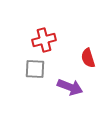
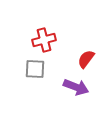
red semicircle: moved 2 px left, 1 px down; rotated 54 degrees clockwise
purple arrow: moved 6 px right
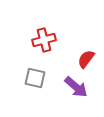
gray square: moved 9 px down; rotated 10 degrees clockwise
purple arrow: rotated 20 degrees clockwise
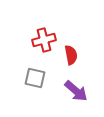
red semicircle: moved 15 px left, 4 px up; rotated 132 degrees clockwise
purple arrow: moved 4 px down
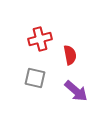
red cross: moved 4 px left, 1 px up
red semicircle: moved 1 px left
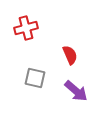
red cross: moved 14 px left, 11 px up
red semicircle: rotated 12 degrees counterclockwise
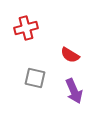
red semicircle: rotated 144 degrees clockwise
purple arrow: moved 2 px left; rotated 25 degrees clockwise
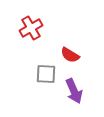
red cross: moved 5 px right; rotated 15 degrees counterclockwise
gray square: moved 11 px right, 4 px up; rotated 10 degrees counterclockwise
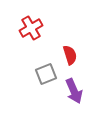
red semicircle: rotated 138 degrees counterclockwise
gray square: rotated 25 degrees counterclockwise
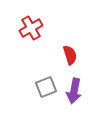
gray square: moved 13 px down
purple arrow: rotated 35 degrees clockwise
